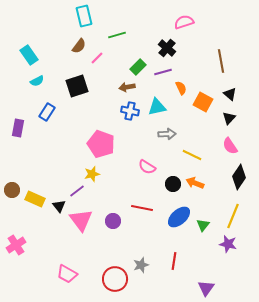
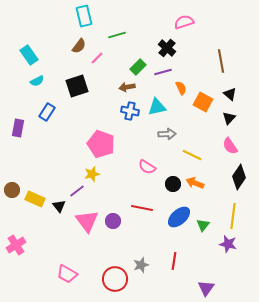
yellow line at (233, 216): rotated 15 degrees counterclockwise
pink triangle at (81, 220): moved 6 px right, 1 px down
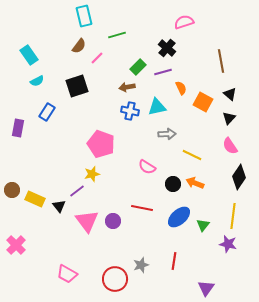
pink cross at (16, 245): rotated 12 degrees counterclockwise
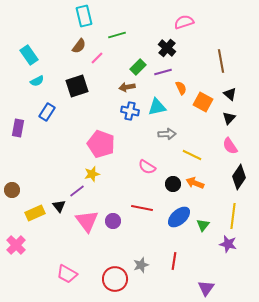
yellow rectangle at (35, 199): moved 14 px down; rotated 48 degrees counterclockwise
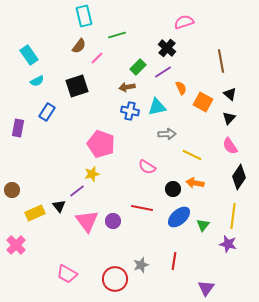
purple line at (163, 72): rotated 18 degrees counterclockwise
orange arrow at (195, 183): rotated 12 degrees counterclockwise
black circle at (173, 184): moved 5 px down
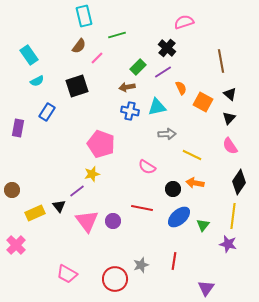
black diamond at (239, 177): moved 5 px down
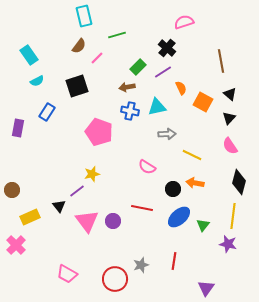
pink pentagon at (101, 144): moved 2 px left, 12 px up
black diamond at (239, 182): rotated 20 degrees counterclockwise
yellow rectangle at (35, 213): moved 5 px left, 4 px down
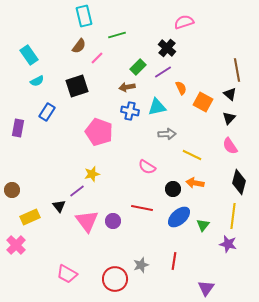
brown line at (221, 61): moved 16 px right, 9 px down
